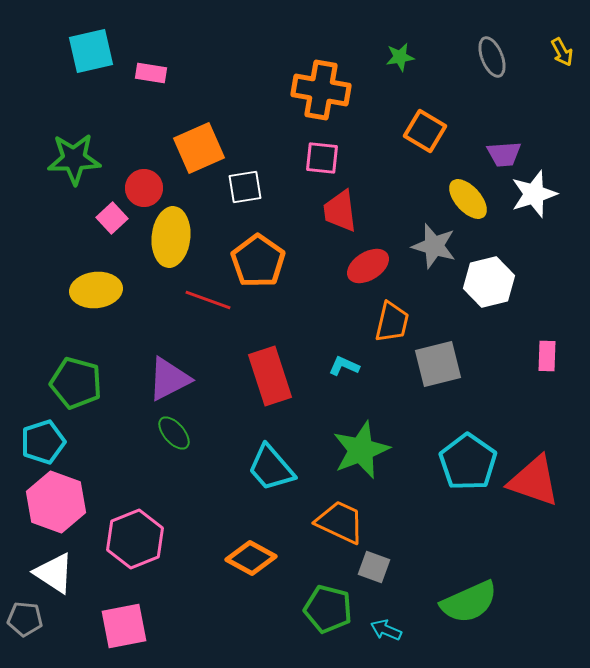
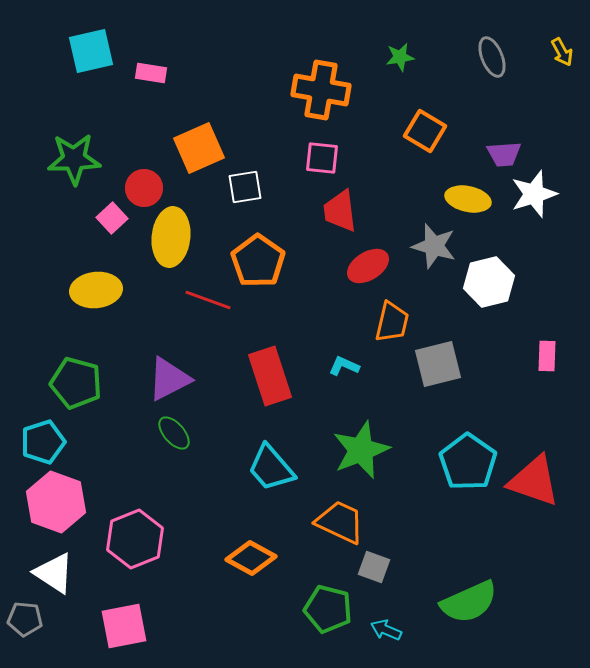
yellow ellipse at (468, 199): rotated 36 degrees counterclockwise
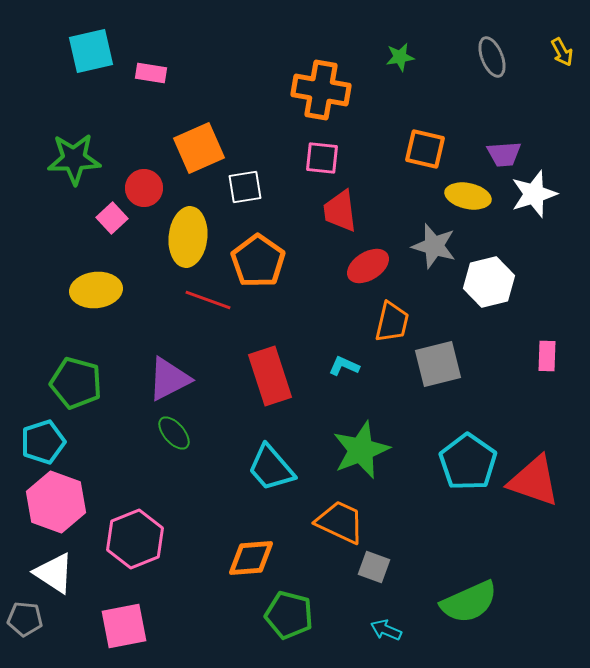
orange square at (425, 131): moved 18 px down; rotated 18 degrees counterclockwise
yellow ellipse at (468, 199): moved 3 px up
yellow ellipse at (171, 237): moved 17 px right
orange diamond at (251, 558): rotated 33 degrees counterclockwise
green pentagon at (328, 609): moved 39 px left, 6 px down
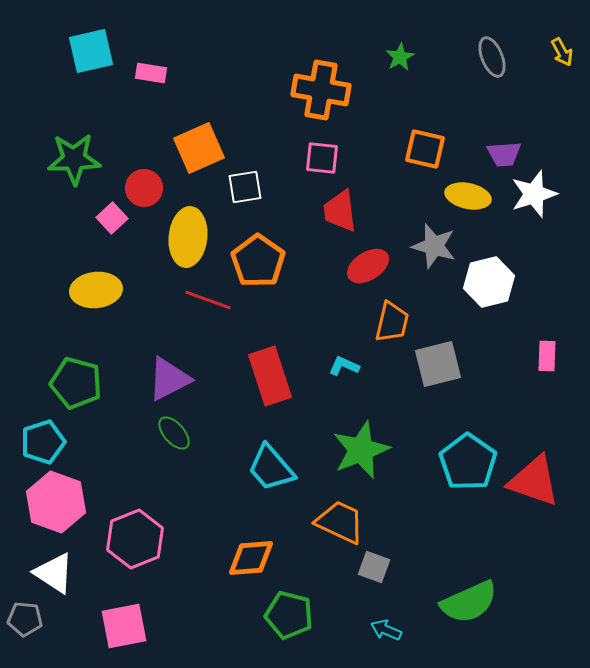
green star at (400, 57): rotated 20 degrees counterclockwise
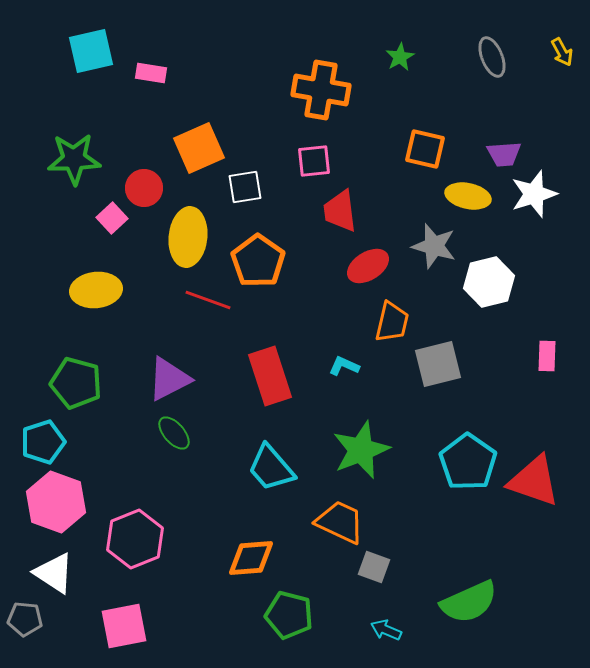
pink square at (322, 158): moved 8 px left, 3 px down; rotated 12 degrees counterclockwise
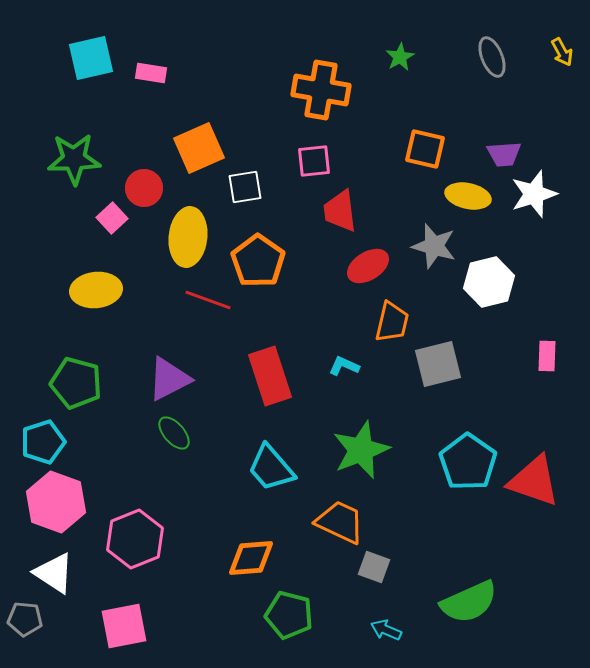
cyan square at (91, 51): moved 7 px down
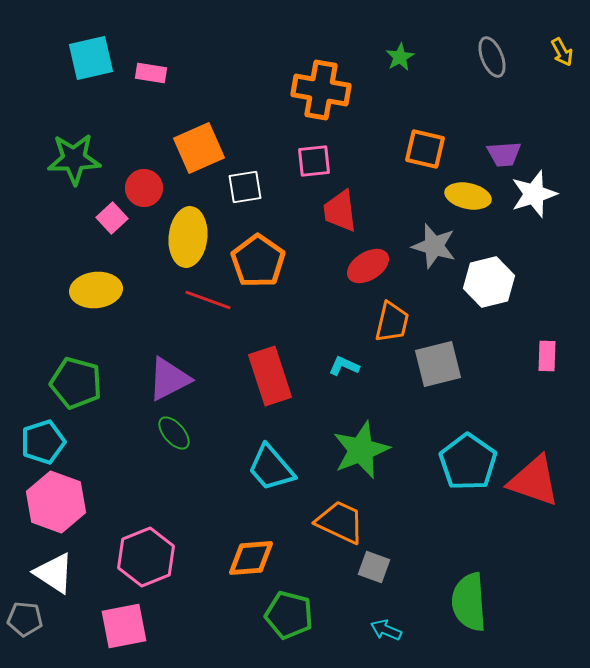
pink hexagon at (135, 539): moved 11 px right, 18 px down
green semicircle at (469, 602): rotated 110 degrees clockwise
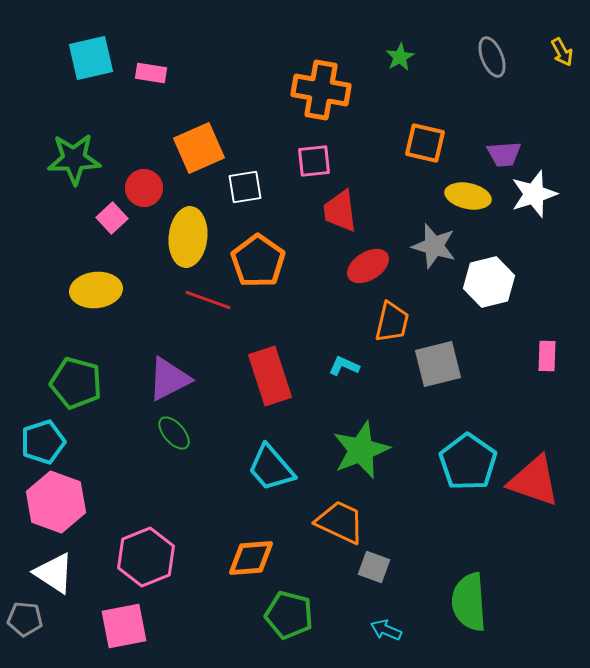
orange square at (425, 149): moved 6 px up
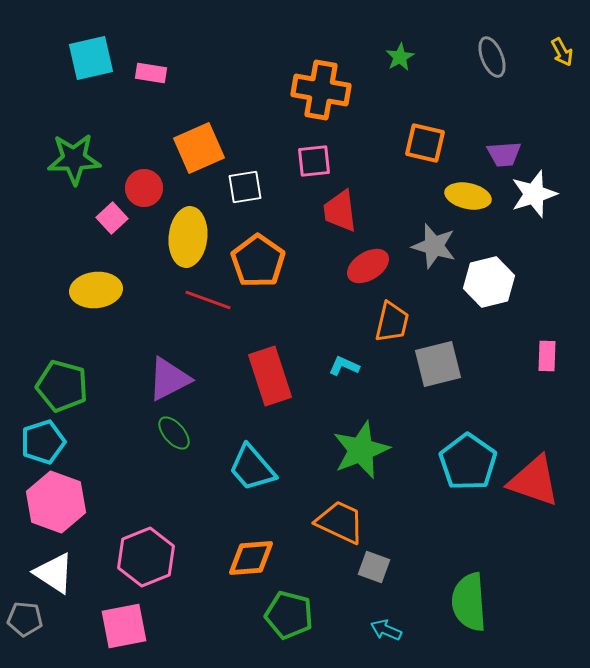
green pentagon at (76, 383): moved 14 px left, 3 px down
cyan trapezoid at (271, 468): moved 19 px left
